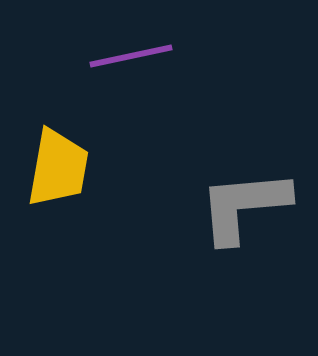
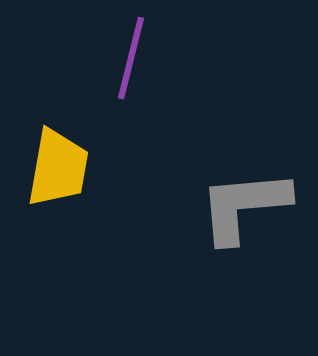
purple line: moved 2 px down; rotated 64 degrees counterclockwise
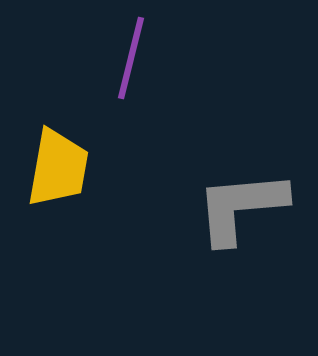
gray L-shape: moved 3 px left, 1 px down
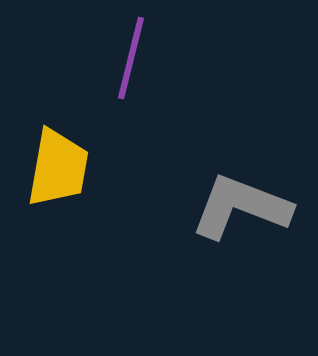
gray L-shape: rotated 26 degrees clockwise
